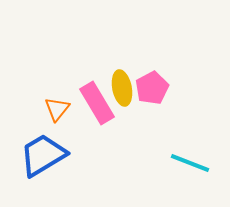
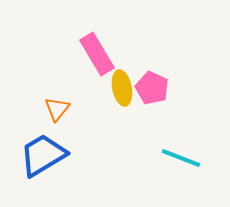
pink pentagon: rotated 20 degrees counterclockwise
pink rectangle: moved 49 px up
cyan line: moved 9 px left, 5 px up
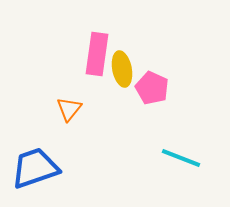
pink rectangle: rotated 39 degrees clockwise
yellow ellipse: moved 19 px up
orange triangle: moved 12 px right
blue trapezoid: moved 8 px left, 13 px down; rotated 12 degrees clockwise
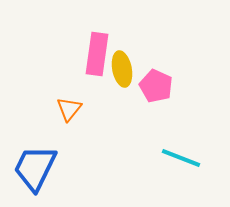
pink pentagon: moved 4 px right, 2 px up
blue trapezoid: rotated 45 degrees counterclockwise
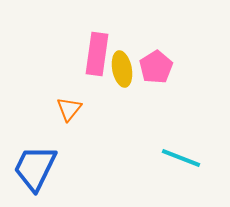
pink pentagon: moved 19 px up; rotated 16 degrees clockwise
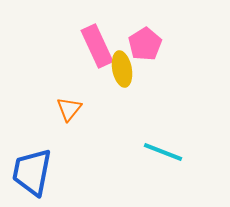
pink rectangle: moved 8 px up; rotated 33 degrees counterclockwise
pink pentagon: moved 11 px left, 23 px up
cyan line: moved 18 px left, 6 px up
blue trapezoid: moved 3 px left, 4 px down; rotated 15 degrees counterclockwise
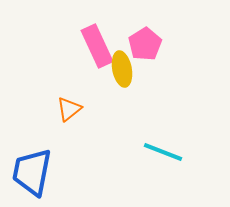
orange triangle: rotated 12 degrees clockwise
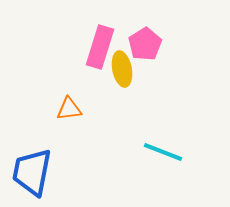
pink rectangle: moved 3 px right, 1 px down; rotated 42 degrees clockwise
orange triangle: rotated 32 degrees clockwise
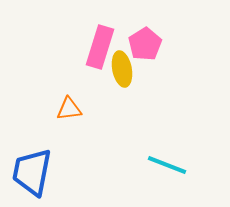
cyan line: moved 4 px right, 13 px down
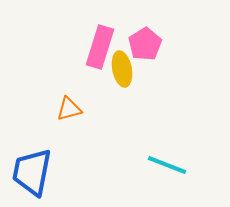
orange triangle: rotated 8 degrees counterclockwise
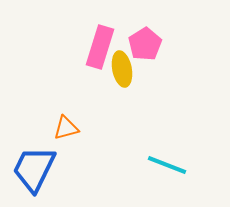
orange triangle: moved 3 px left, 19 px down
blue trapezoid: moved 2 px right, 3 px up; rotated 15 degrees clockwise
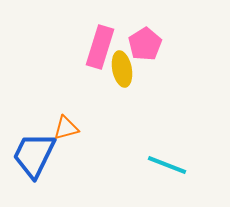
blue trapezoid: moved 14 px up
